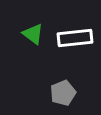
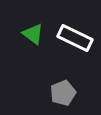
white rectangle: rotated 32 degrees clockwise
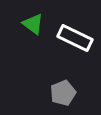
green triangle: moved 10 px up
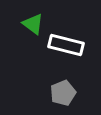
white rectangle: moved 9 px left, 7 px down; rotated 12 degrees counterclockwise
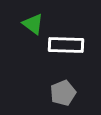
white rectangle: rotated 12 degrees counterclockwise
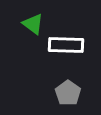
gray pentagon: moved 5 px right; rotated 15 degrees counterclockwise
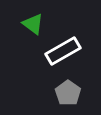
white rectangle: moved 3 px left, 6 px down; rotated 32 degrees counterclockwise
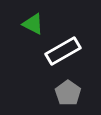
green triangle: rotated 10 degrees counterclockwise
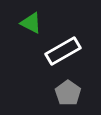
green triangle: moved 2 px left, 1 px up
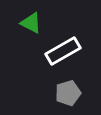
gray pentagon: rotated 20 degrees clockwise
